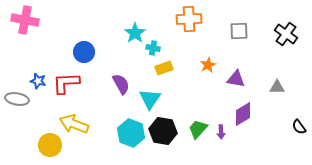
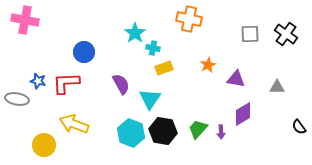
orange cross: rotated 15 degrees clockwise
gray square: moved 11 px right, 3 px down
yellow circle: moved 6 px left
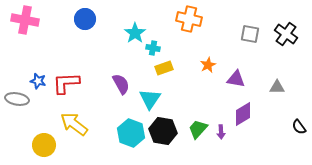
gray square: rotated 12 degrees clockwise
blue circle: moved 1 px right, 33 px up
yellow arrow: rotated 16 degrees clockwise
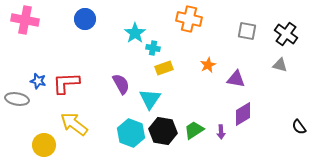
gray square: moved 3 px left, 3 px up
gray triangle: moved 3 px right, 22 px up; rotated 14 degrees clockwise
green trapezoid: moved 4 px left, 1 px down; rotated 15 degrees clockwise
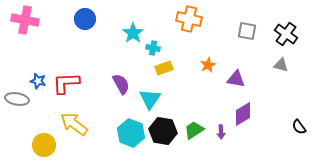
cyan star: moved 2 px left
gray triangle: moved 1 px right
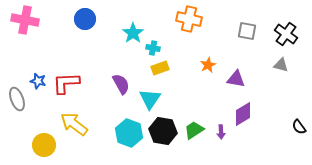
yellow rectangle: moved 4 px left
gray ellipse: rotated 60 degrees clockwise
cyan hexagon: moved 2 px left
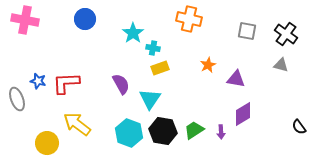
yellow arrow: moved 3 px right
yellow circle: moved 3 px right, 2 px up
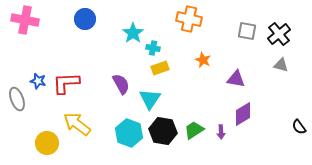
black cross: moved 7 px left; rotated 15 degrees clockwise
orange star: moved 5 px left, 5 px up; rotated 21 degrees counterclockwise
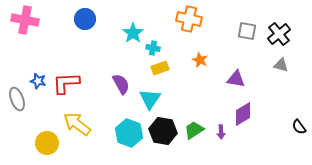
orange star: moved 3 px left
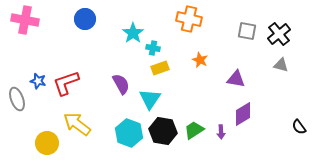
red L-shape: rotated 16 degrees counterclockwise
